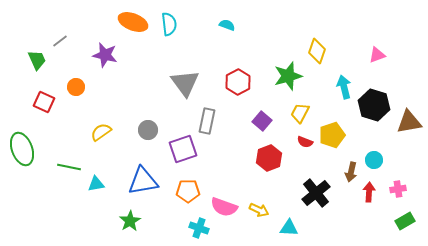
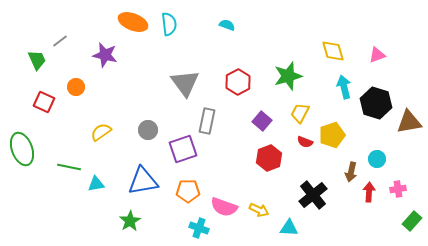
yellow diamond at (317, 51): moved 16 px right; rotated 35 degrees counterclockwise
black hexagon at (374, 105): moved 2 px right, 2 px up
cyan circle at (374, 160): moved 3 px right, 1 px up
black cross at (316, 193): moved 3 px left, 2 px down
green rectangle at (405, 221): moved 7 px right; rotated 18 degrees counterclockwise
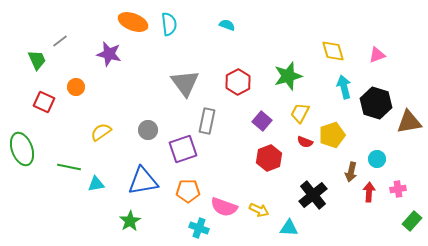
purple star at (105, 55): moved 4 px right, 1 px up
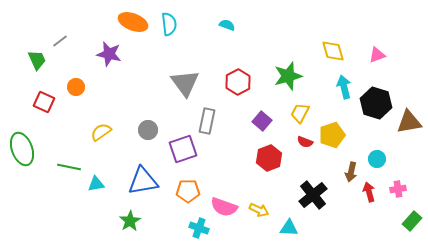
red arrow at (369, 192): rotated 18 degrees counterclockwise
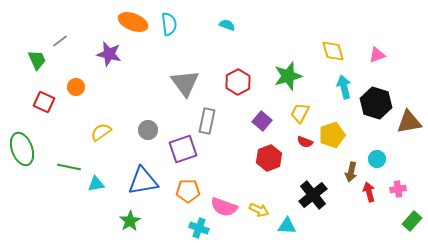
cyan triangle at (289, 228): moved 2 px left, 2 px up
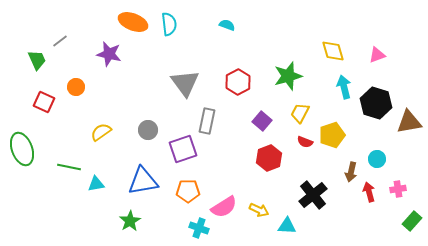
pink semicircle at (224, 207): rotated 52 degrees counterclockwise
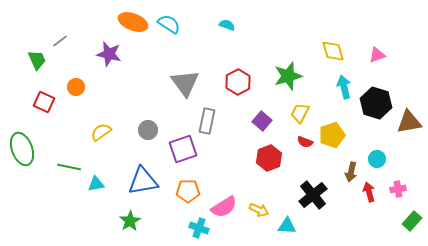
cyan semicircle at (169, 24): rotated 50 degrees counterclockwise
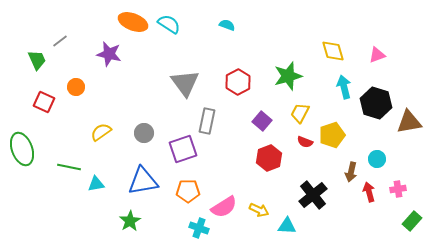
gray circle at (148, 130): moved 4 px left, 3 px down
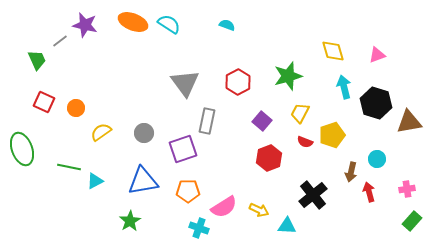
purple star at (109, 54): moved 24 px left, 29 px up
orange circle at (76, 87): moved 21 px down
cyan triangle at (96, 184): moved 1 px left, 3 px up; rotated 18 degrees counterclockwise
pink cross at (398, 189): moved 9 px right
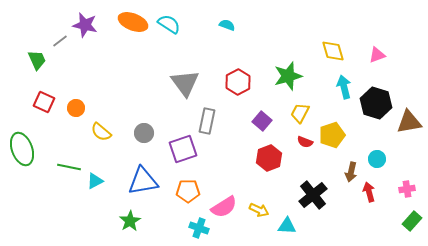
yellow semicircle at (101, 132): rotated 105 degrees counterclockwise
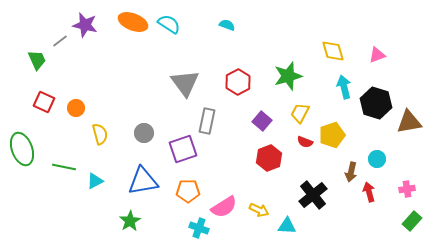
yellow semicircle at (101, 132): moved 1 px left, 2 px down; rotated 145 degrees counterclockwise
green line at (69, 167): moved 5 px left
